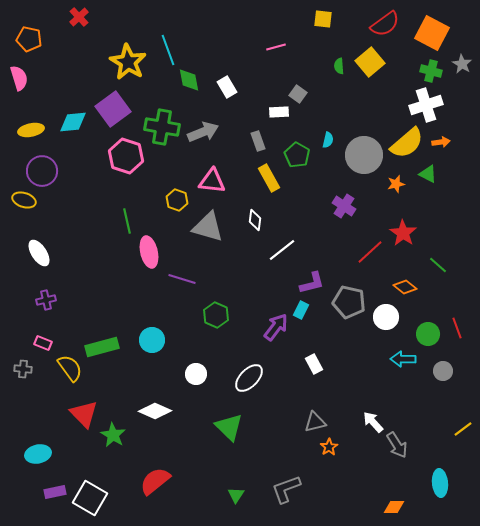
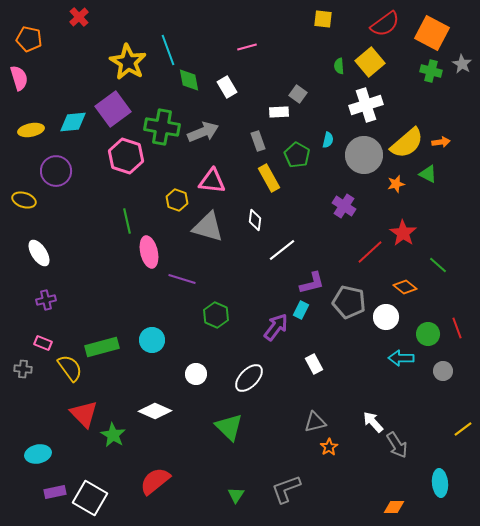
pink line at (276, 47): moved 29 px left
white cross at (426, 105): moved 60 px left
purple circle at (42, 171): moved 14 px right
cyan arrow at (403, 359): moved 2 px left, 1 px up
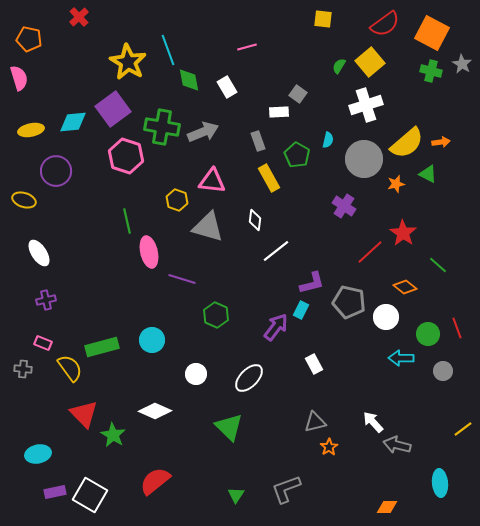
green semicircle at (339, 66): rotated 35 degrees clockwise
gray circle at (364, 155): moved 4 px down
white line at (282, 250): moved 6 px left, 1 px down
gray arrow at (397, 445): rotated 136 degrees clockwise
white square at (90, 498): moved 3 px up
orange diamond at (394, 507): moved 7 px left
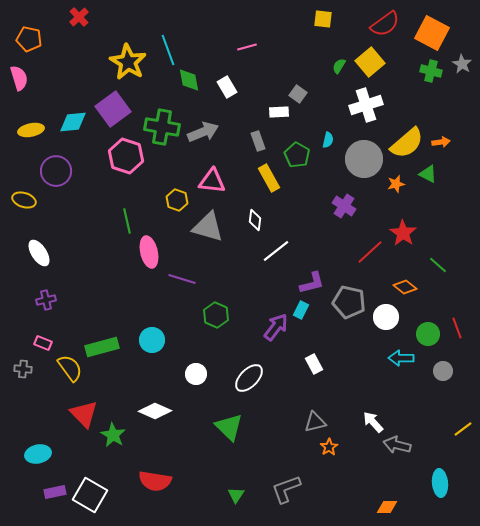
red semicircle at (155, 481): rotated 132 degrees counterclockwise
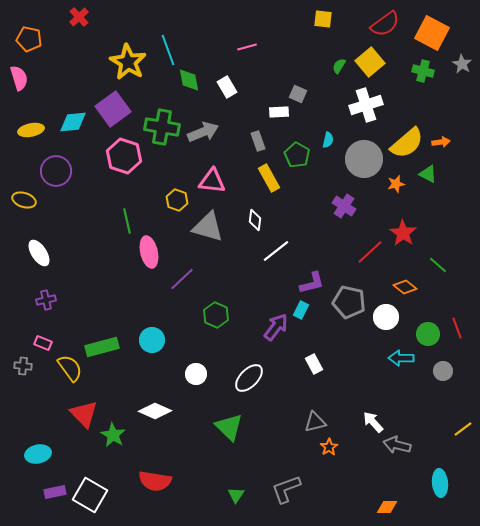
green cross at (431, 71): moved 8 px left
gray square at (298, 94): rotated 12 degrees counterclockwise
pink hexagon at (126, 156): moved 2 px left
purple line at (182, 279): rotated 60 degrees counterclockwise
gray cross at (23, 369): moved 3 px up
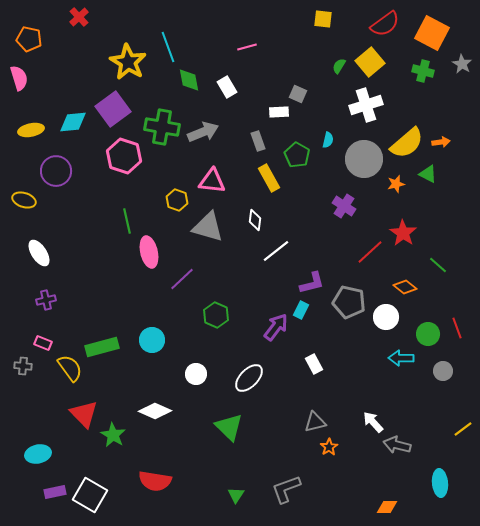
cyan line at (168, 50): moved 3 px up
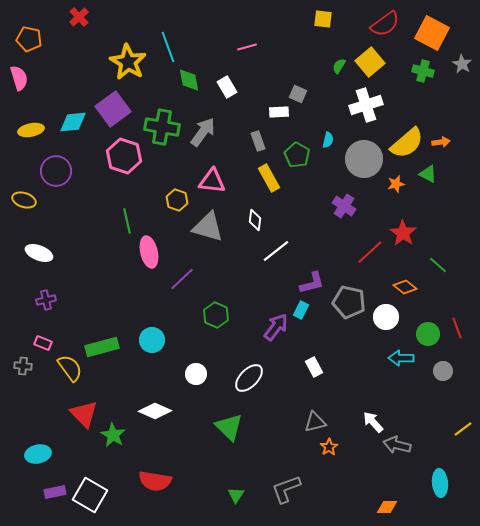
gray arrow at (203, 132): rotated 32 degrees counterclockwise
white ellipse at (39, 253): rotated 36 degrees counterclockwise
white rectangle at (314, 364): moved 3 px down
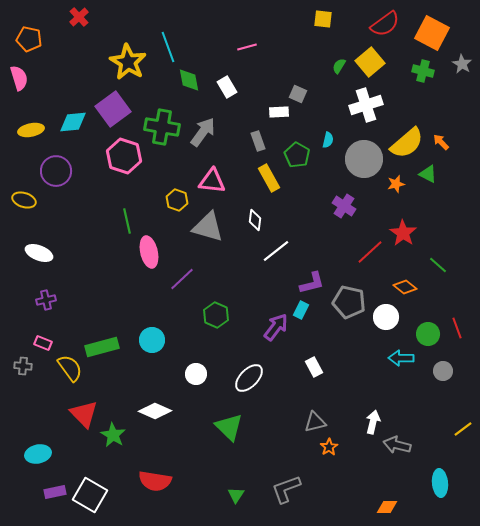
orange arrow at (441, 142): rotated 126 degrees counterclockwise
white arrow at (373, 422): rotated 55 degrees clockwise
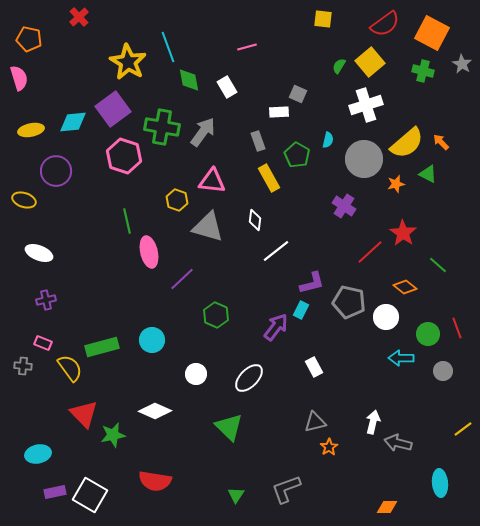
green star at (113, 435): rotated 30 degrees clockwise
gray arrow at (397, 445): moved 1 px right, 2 px up
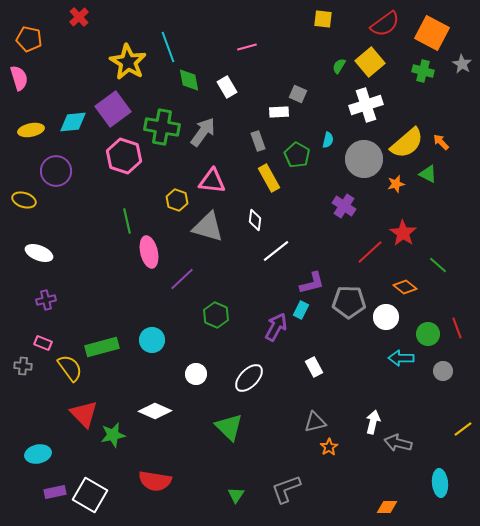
gray pentagon at (349, 302): rotated 12 degrees counterclockwise
purple arrow at (276, 327): rotated 8 degrees counterclockwise
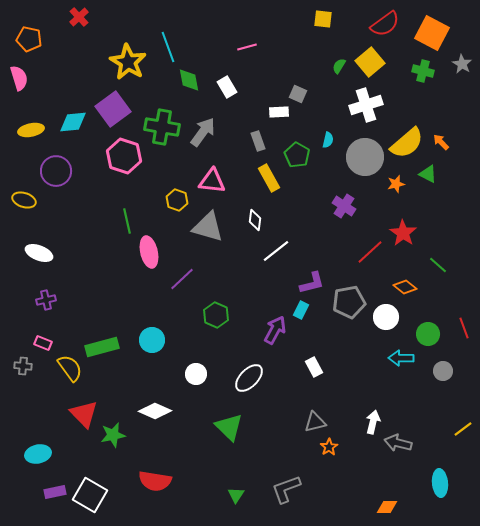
gray circle at (364, 159): moved 1 px right, 2 px up
gray pentagon at (349, 302): rotated 12 degrees counterclockwise
purple arrow at (276, 327): moved 1 px left, 3 px down
red line at (457, 328): moved 7 px right
